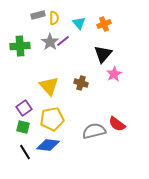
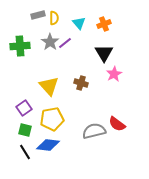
purple line: moved 2 px right, 2 px down
black triangle: moved 1 px right, 1 px up; rotated 12 degrees counterclockwise
green square: moved 2 px right, 3 px down
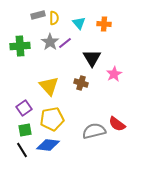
orange cross: rotated 24 degrees clockwise
black triangle: moved 12 px left, 5 px down
green square: rotated 24 degrees counterclockwise
black line: moved 3 px left, 2 px up
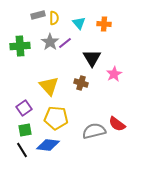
yellow pentagon: moved 4 px right, 1 px up; rotated 15 degrees clockwise
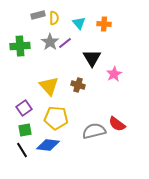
brown cross: moved 3 px left, 2 px down
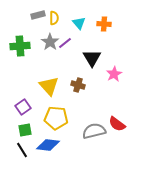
purple square: moved 1 px left, 1 px up
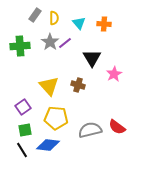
gray rectangle: moved 3 px left; rotated 40 degrees counterclockwise
red semicircle: moved 3 px down
gray semicircle: moved 4 px left, 1 px up
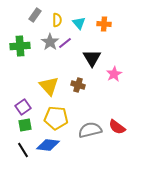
yellow semicircle: moved 3 px right, 2 px down
green square: moved 5 px up
black line: moved 1 px right
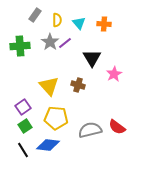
green square: moved 1 px down; rotated 24 degrees counterclockwise
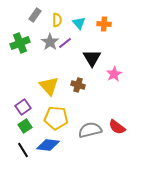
green cross: moved 3 px up; rotated 18 degrees counterclockwise
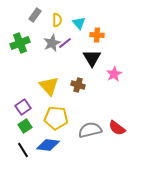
orange cross: moved 7 px left, 11 px down
gray star: moved 2 px right, 1 px down; rotated 12 degrees clockwise
red semicircle: moved 1 px down
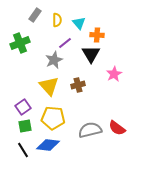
gray star: moved 2 px right, 17 px down
black triangle: moved 1 px left, 4 px up
brown cross: rotated 32 degrees counterclockwise
yellow pentagon: moved 3 px left
green square: rotated 24 degrees clockwise
